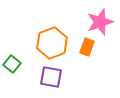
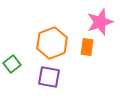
orange rectangle: rotated 12 degrees counterclockwise
green square: rotated 12 degrees clockwise
purple square: moved 2 px left
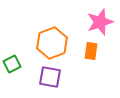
orange rectangle: moved 4 px right, 4 px down
green square: rotated 12 degrees clockwise
purple square: moved 1 px right
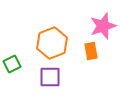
pink star: moved 3 px right, 4 px down
orange rectangle: rotated 18 degrees counterclockwise
purple square: rotated 10 degrees counterclockwise
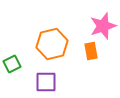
orange hexagon: moved 1 px down; rotated 8 degrees clockwise
purple square: moved 4 px left, 5 px down
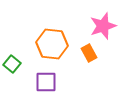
orange hexagon: rotated 20 degrees clockwise
orange rectangle: moved 2 px left, 2 px down; rotated 18 degrees counterclockwise
green square: rotated 24 degrees counterclockwise
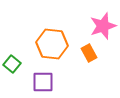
purple square: moved 3 px left
